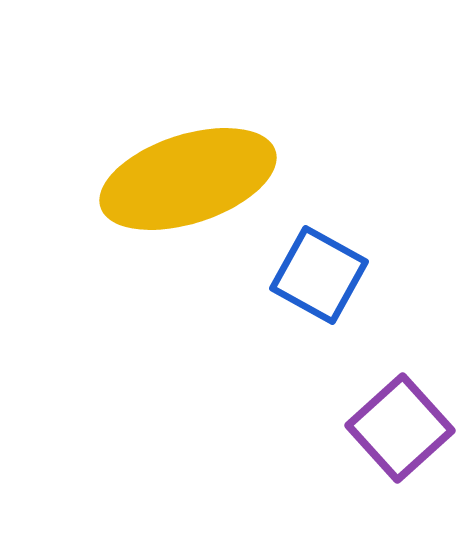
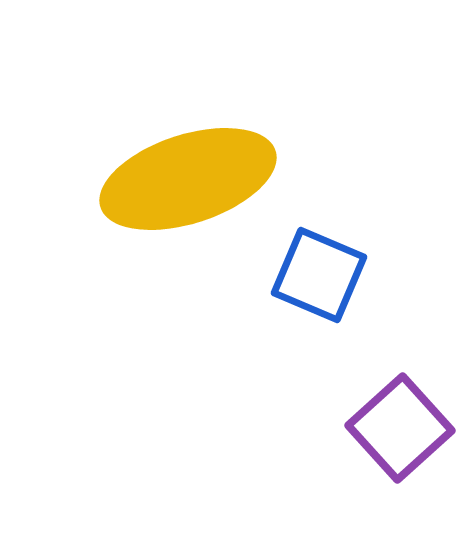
blue square: rotated 6 degrees counterclockwise
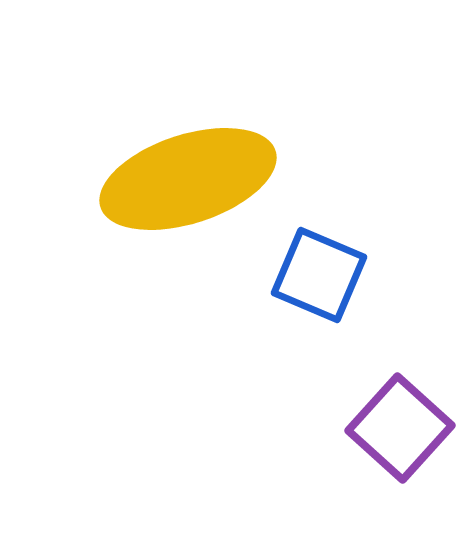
purple square: rotated 6 degrees counterclockwise
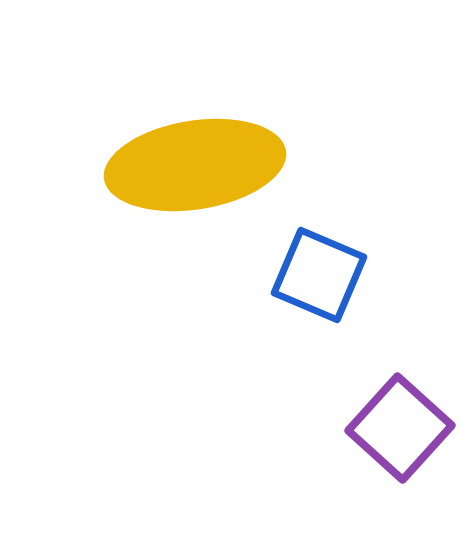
yellow ellipse: moved 7 px right, 14 px up; rotated 9 degrees clockwise
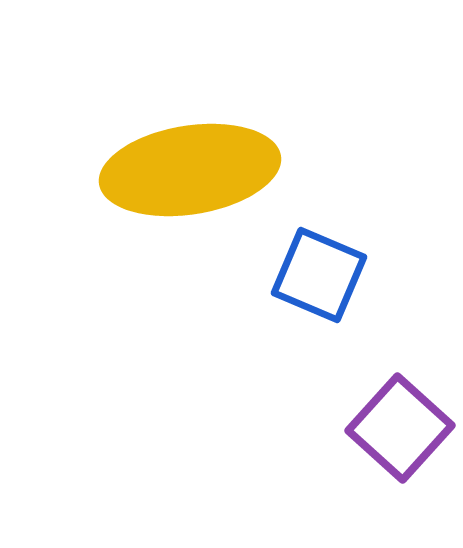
yellow ellipse: moved 5 px left, 5 px down
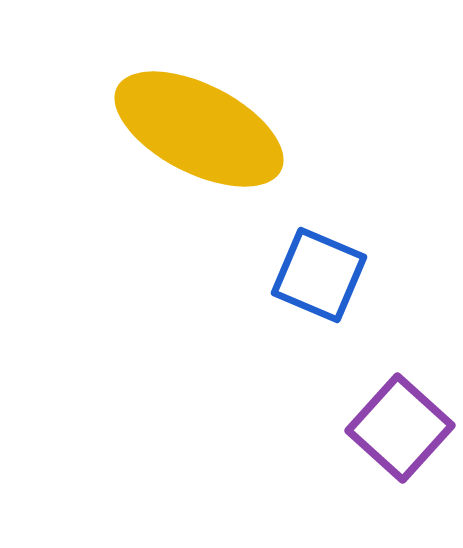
yellow ellipse: moved 9 px right, 41 px up; rotated 36 degrees clockwise
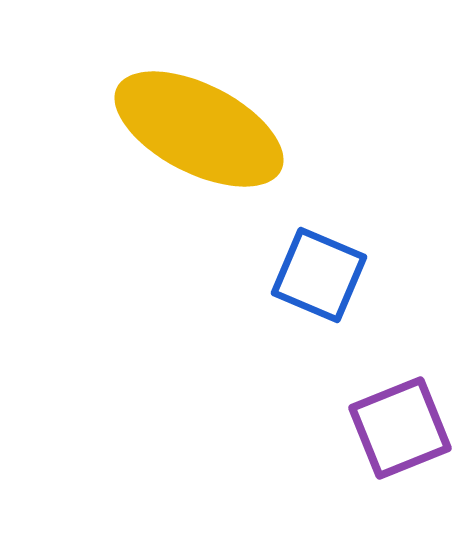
purple square: rotated 26 degrees clockwise
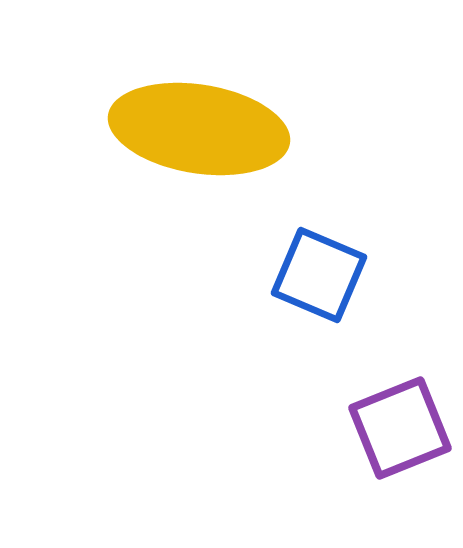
yellow ellipse: rotated 18 degrees counterclockwise
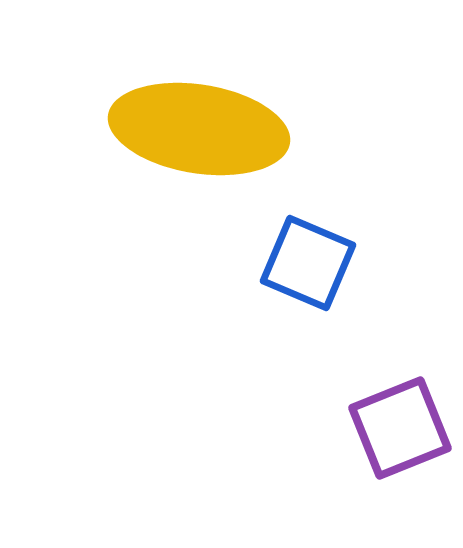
blue square: moved 11 px left, 12 px up
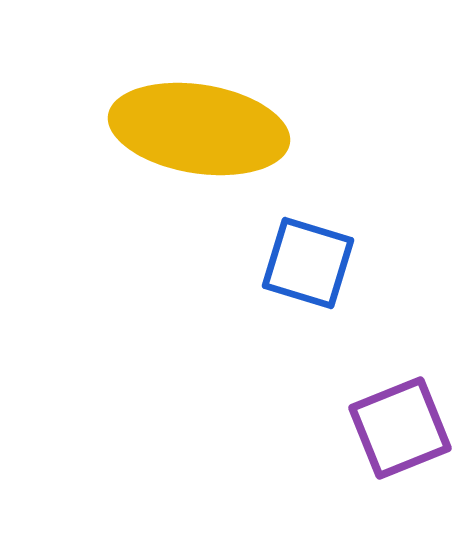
blue square: rotated 6 degrees counterclockwise
